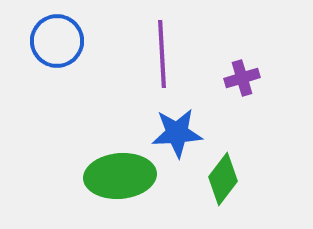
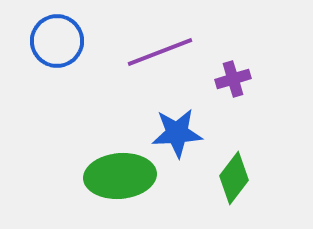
purple line: moved 2 px left, 2 px up; rotated 72 degrees clockwise
purple cross: moved 9 px left, 1 px down
green diamond: moved 11 px right, 1 px up
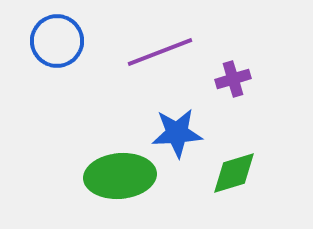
green diamond: moved 5 px up; rotated 36 degrees clockwise
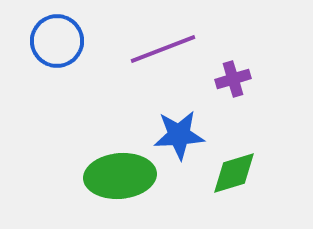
purple line: moved 3 px right, 3 px up
blue star: moved 2 px right, 2 px down
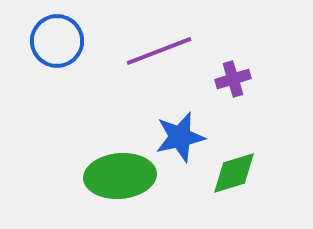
purple line: moved 4 px left, 2 px down
blue star: moved 1 px right, 2 px down; rotated 9 degrees counterclockwise
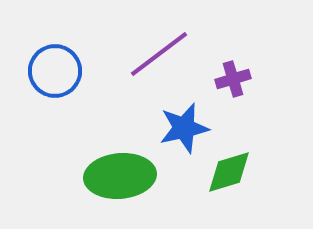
blue circle: moved 2 px left, 30 px down
purple line: moved 3 px down; rotated 16 degrees counterclockwise
blue star: moved 4 px right, 9 px up
green diamond: moved 5 px left, 1 px up
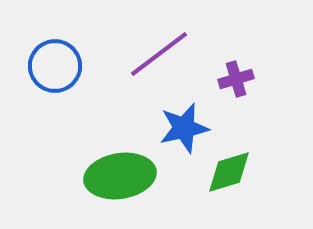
blue circle: moved 5 px up
purple cross: moved 3 px right
green ellipse: rotated 4 degrees counterclockwise
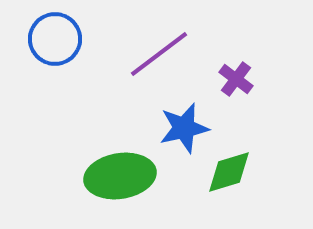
blue circle: moved 27 px up
purple cross: rotated 36 degrees counterclockwise
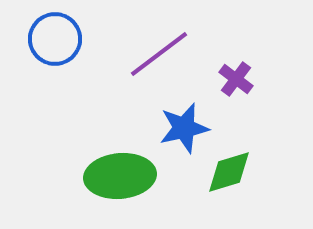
green ellipse: rotated 4 degrees clockwise
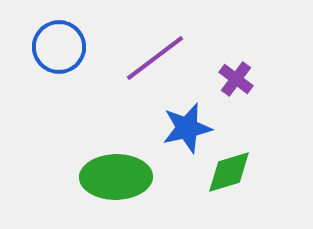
blue circle: moved 4 px right, 8 px down
purple line: moved 4 px left, 4 px down
blue star: moved 3 px right
green ellipse: moved 4 px left, 1 px down; rotated 4 degrees clockwise
